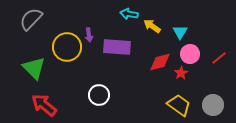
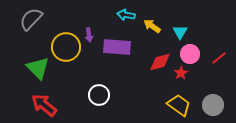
cyan arrow: moved 3 px left, 1 px down
yellow circle: moved 1 px left
green triangle: moved 4 px right
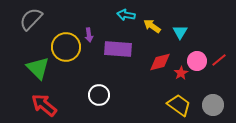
purple rectangle: moved 1 px right, 2 px down
pink circle: moved 7 px right, 7 px down
red line: moved 2 px down
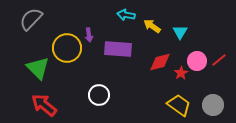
yellow circle: moved 1 px right, 1 px down
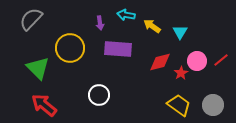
purple arrow: moved 11 px right, 12 px up
yellow circle: moved 3 px right
red line: moved 2 px right
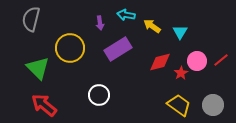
gray semicircle: rotated 30 degrees counterclockwise
purple rectangle: rotated 36 degrees counterclockwise
